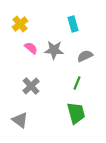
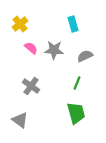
gray cross: rotated 12 degrees counterclockwise
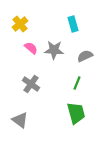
gray cross: moved 2 px up
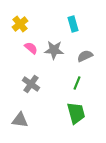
gray triangle: rotated 30 degrees counterclockwise
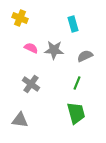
yellow cross: moved 6 px up; rotated 28 degrees counterclockwise
pink semicircle: rotated 16 degrees counterclockwise
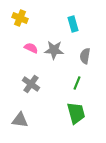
gray semicircle: rotated 56 degrees counterclockwise
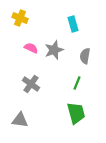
gray star: rotated 24 degrees counterclockwise
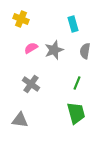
yellow cross: moved 1 px right, 1 px down
pink semicircle: rotated 56 degrees counterclockwise
gray semicircle: moved 5 px up
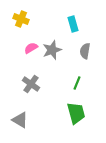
gray star: moved 2 px left
gray triangle: rotated 24 degrees clockwise
